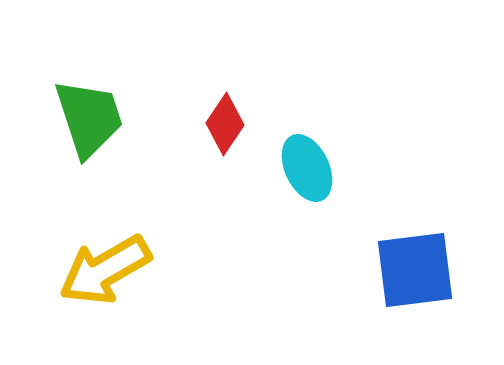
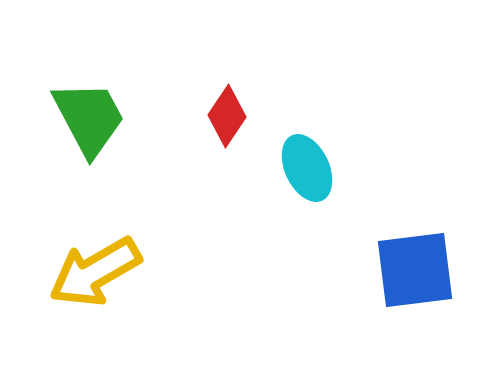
green trapezoid: rotated 10 degrees counterclockwise
red diamond: moved 2 px right, 8 px up
yellow arrow: moved 10 px left, 2 px down
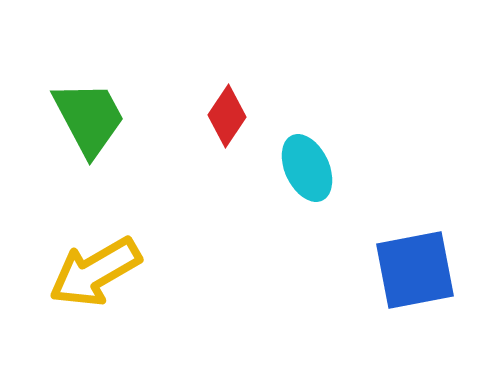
blue square: rotated 4 degrees counterclockwise
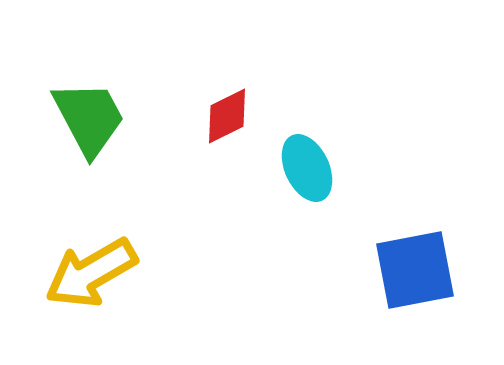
red diamond: rotated 30 degrees clockwise
yellow arrow: moved 4 px left, 1 px down
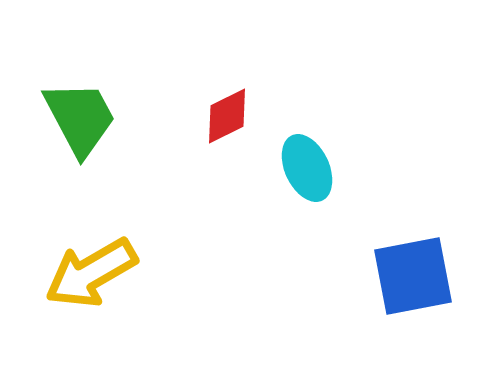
green trapezoid: moved 9 px left
blue square: moved 2 px left, 6 px down
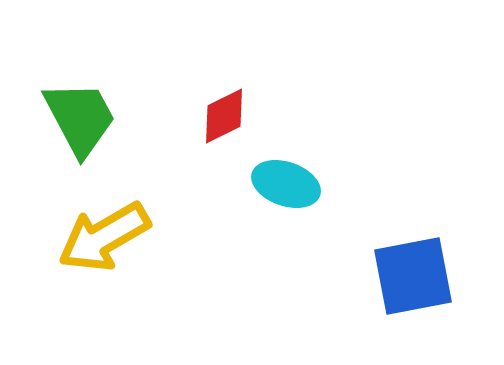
red diamond: moved 3 px left
cyan ellipse: moved 21 px left, 16 px down; rotated 46 degrees counterclockwise
yellow arrow: moved 13 px right, 36 px up
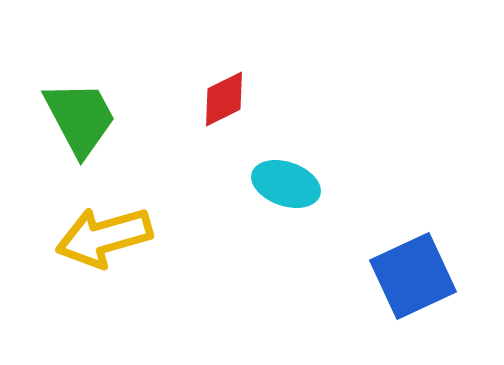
red diamond: moved 17 px up
yellow arrow: rotated 14 degrees clockwise
blue square: rotated 14 degrees counterclockwise
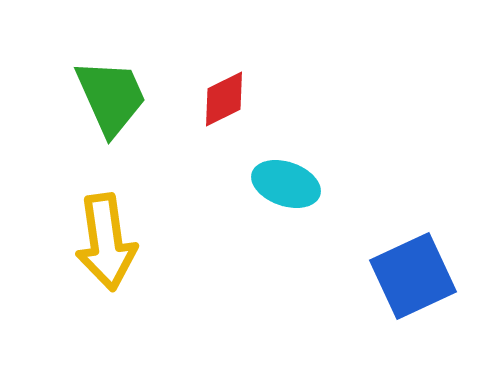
green trapezoid: moved 31 px right, 21 px up; rotated 4 degrees clockwise
yellow arrow: moved 2 px right, 5 px down; rotated 82 degrees counterclockwise
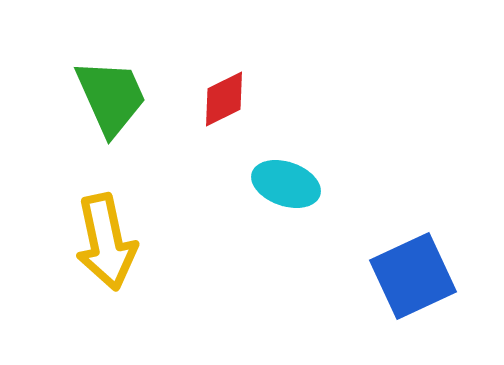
yellow arrow: rotated 4 degrees counterclockwise
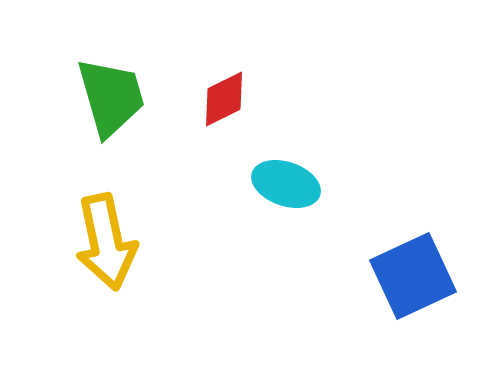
green trapezoid: rotated 8 degrees clockwise
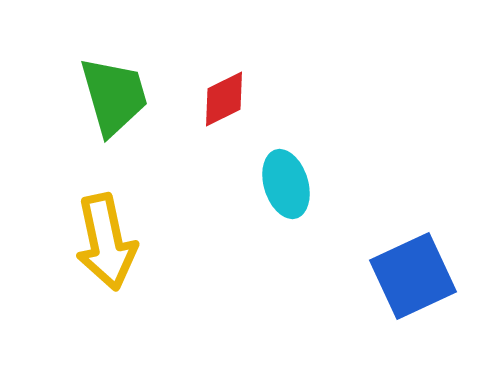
green trapezoid: moved 3 px right, 1 px up
cyan ellipse: rotated 54 degrees clockwise
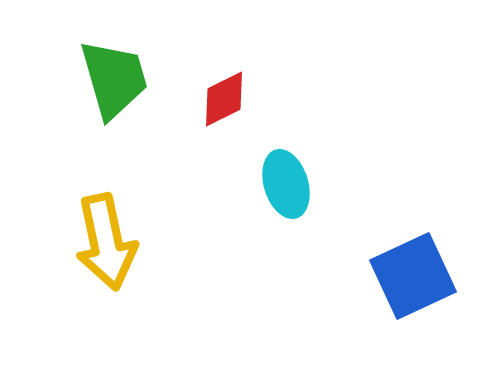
green trapezoid: moved 17 px up
